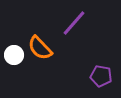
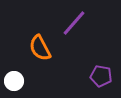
orange semicircle: rotated 16 degrees clockwise
white circle: moved 26 px down
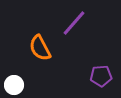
purple pentagon: rotated 15 degrees counterclockwise
white circle: moved 4 px down
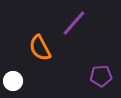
white circle: moved 1 px left, 4 px up
